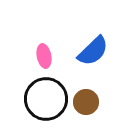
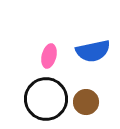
blue semicircle: rotated 32 degrees clockwise
pink ellipse: moved 5 px right; rotated 25 degrees clockwise
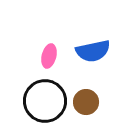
black circle: moved 1 px left, 2 px down
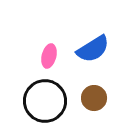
blue semicircle: moved 2 px up; rotated 20 degrees counterclockwise
brown circle: moved 8 px right, 4 px up
